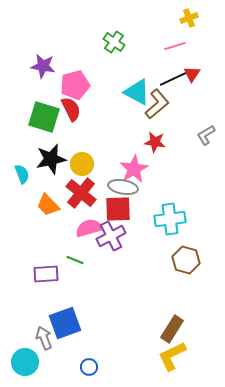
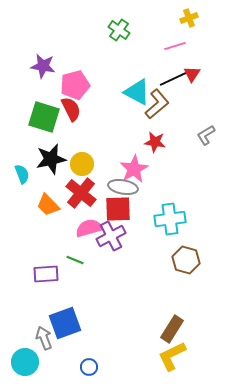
green cross: moved 5 px right, 12 px up
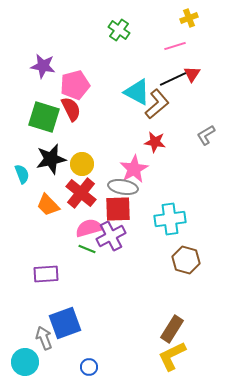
green line: moved 12 px right, 11 px up
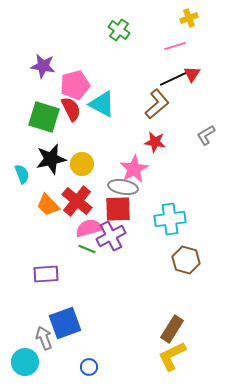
cyan triangle: moved 35 px left, 12 px down
red cross: moved 4 px left, 8 px down
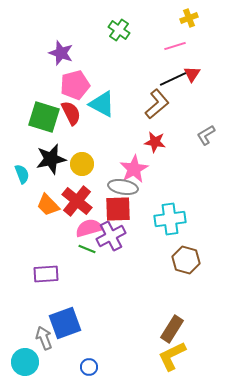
purple star: moved 18 px right, 13 px up; rotated 10 degrees clockwise
red semicircle: moved 4 px down
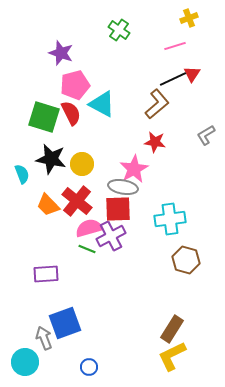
black star: rotated 24 degrees clockwise
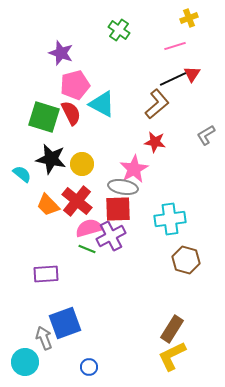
cyan semicircle: rotated 30 degrees counterclockwise
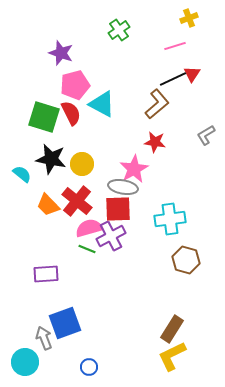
green cross: rotated 20 degrees clockwise
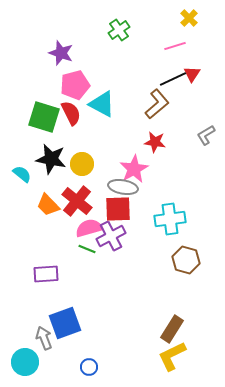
yellow cross: rotated 24 degrees counterclockwise
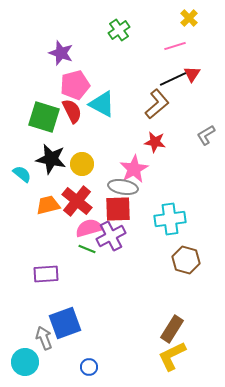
red semicircle: moved 1 px right, 2 px up
orange trapezoid: rotated 120 degrees clockwise
